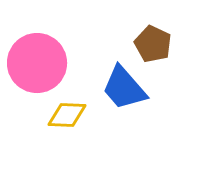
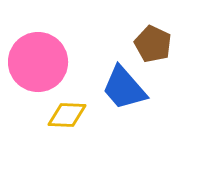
pink circle: moved 1 px right, 1 px up
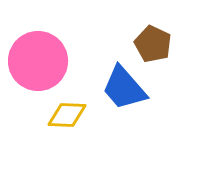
pink circle: moved 1 px up
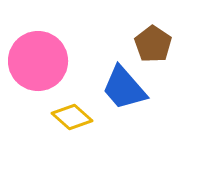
brown pentagon: rotated 9 degrees clockwise
yellow diamond: moved 5 px right, 2 px down; rotated 39 degrees clockwise
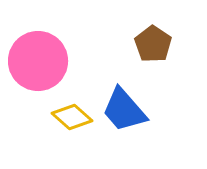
blue trapezoid: moved 22 px down
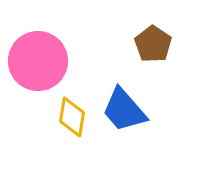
yellow diamond: rotated 57 degrees clockwise
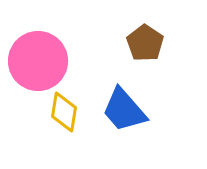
brown pentagon: moved 8 px left, 1 px up
yellow diamond: moved 8 px left, 5 px up
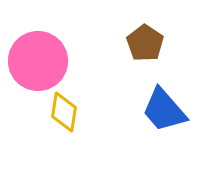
blue trapezoid: moved 40 px right
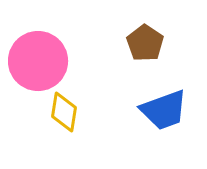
blue trapezoid: rotated 69 degrees counterclockwise
